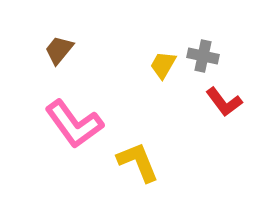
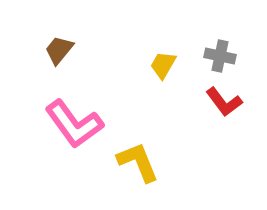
gray cross: moved 17 px right
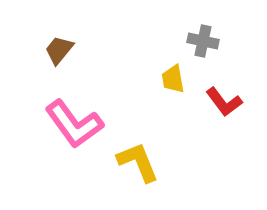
gray cross: moved 17 px left, 15 px up
yellow trapezoid: moved 10 px right, 14 px down; rotated 40 degrees counterclockwise
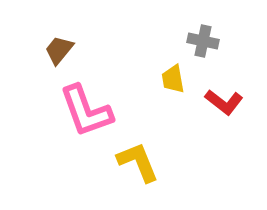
red L-shape: rotated 15 degrees counterclockwise
pink L-shape: moved 12 px right, 13 px up; rotated 16 degrees clockwise
